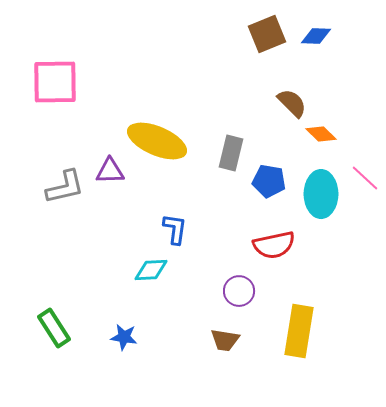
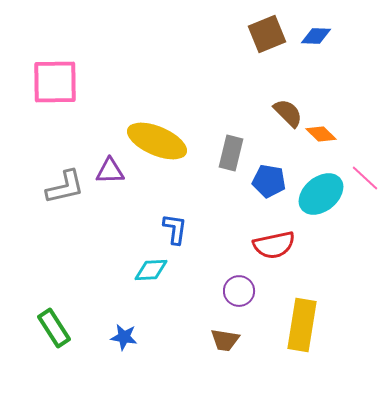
brown semicircle: moved 4 px left, 10 px down
cyan ellipse: rotated 51 degrees clockwise
yellow rectangle: moved 3 px right, 6 px up
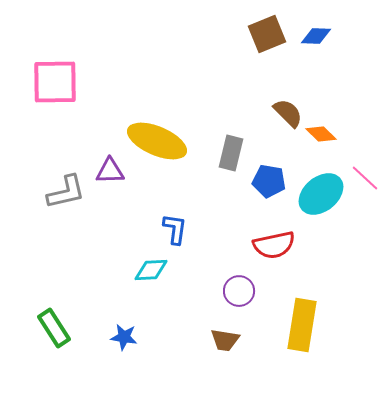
gray L-shape: moved 1 px right, 5 px down
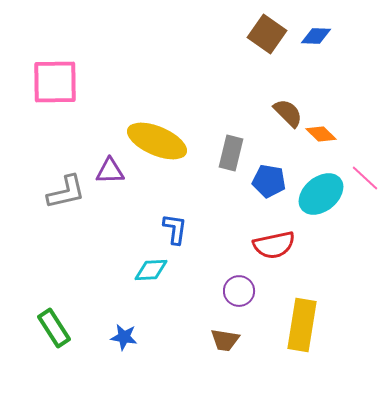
brown square: rotated 33 degrees counterclockwise
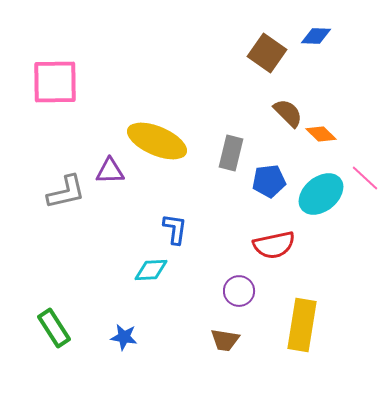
brown square: moved 19 px down
blue pentagon: rotated 16 degrees counterclockwise
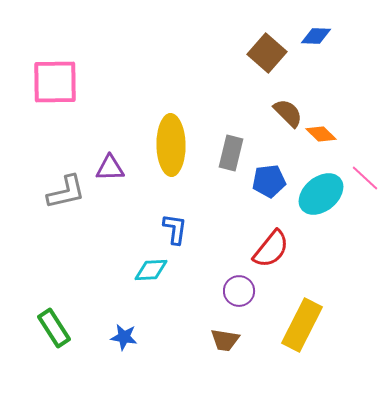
brown square: rotated 6 degrees clockwise
yellow ellipse: moved 14 px right, 4 px down; rotated 66 degrees clockwise
purple triangle: moved 3 px up
red semicircle: moved 3 px left, 4 px down; rotated 39 degrees counterclockwise
yellow rectangle: rotated 18 degrees clockwise
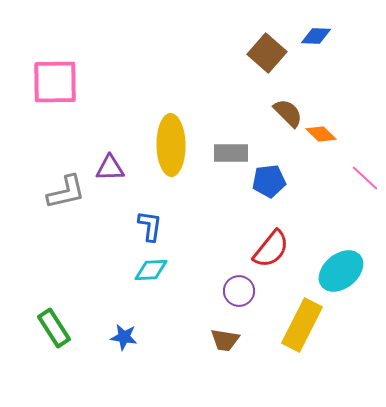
gray rectangle: rotated 76 degrees clockwise
cyan ellipse: moved 20 px right, 77 px down
blue L-shape: moved 25 px left, 3 px up
